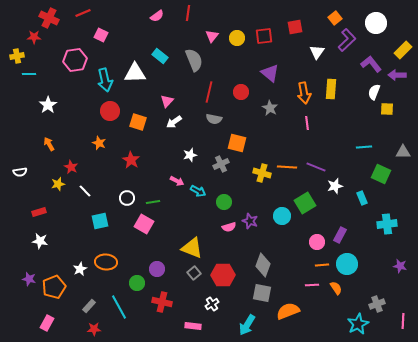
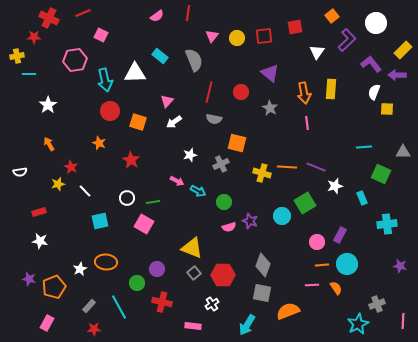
orange square at (335, 18): moved 3 px left, 2 px up
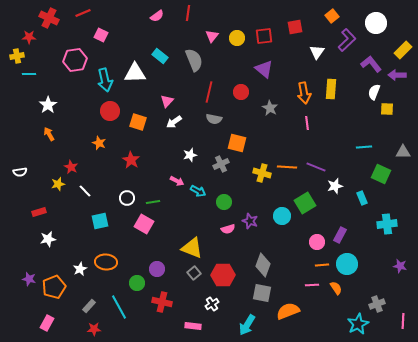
red star at (34, 37): moved 5 px left
purple triangle at (270, 73): moved 6 px left, 4 px up
orange arrow at (49, 144): moved 10 px up
pink semicircle at (229, 227): moved 1 px left, 2 px down
white star at (40, 241): moved 8 px right, 2 px up; rotated 21 degrees counterclockwise
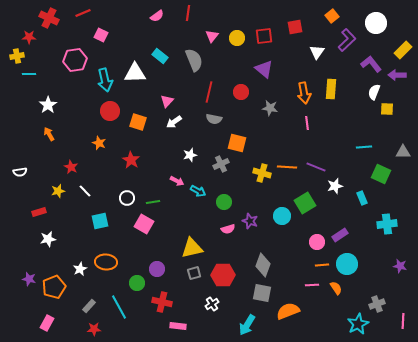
gray star at (270, 108): rotated 21 degrees counterclockwise
yellow star at (58, 184): moved 7 px down
purple rectangle at (340, 235): rotated 28 degrees clockwise
yellow triangle at (192, 248): rotated 35 degrees counterclockwise
gray square at (194, 273): rotated 24 degrees clockwise
pink rectangle at (193, 326): moved 15 px left
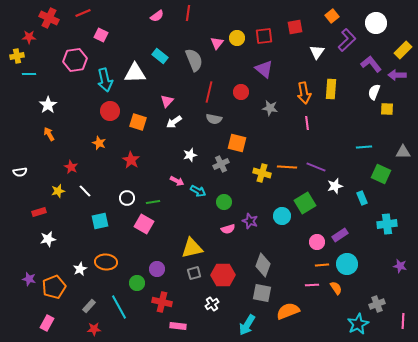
pink triangle at (212, 36): moved 5 px right, 7 px down
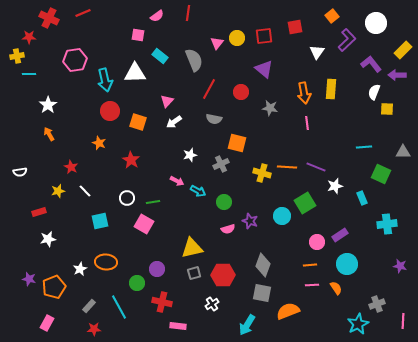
pink square at (101, 35): moved 37 px right; rotated 16 degrees counterclockwise
red line at (209, 92): moved 3 px up; rotated 15 degrees clockwise
orange line at (322, 265): moved 12 px left
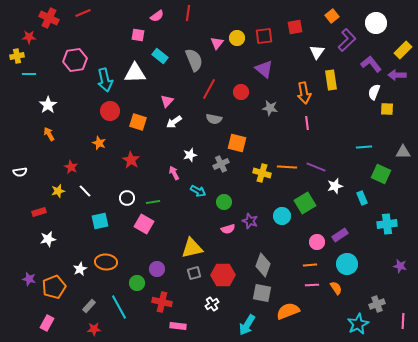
yellow rectangle at (331, 89): moved 9 px up; rotated 12 degrees counterclockwise
pink arrow at (177, 181): moved 3 px left, 8 px up; rotated 144 degrees counterclockwise
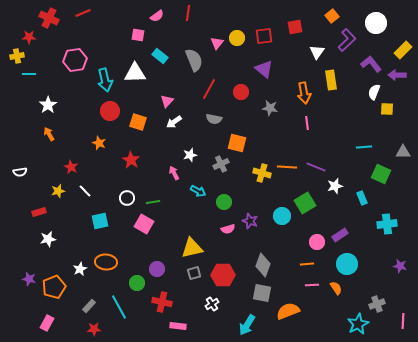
orange line at (310, 265): moved 3 px left, 1 px up
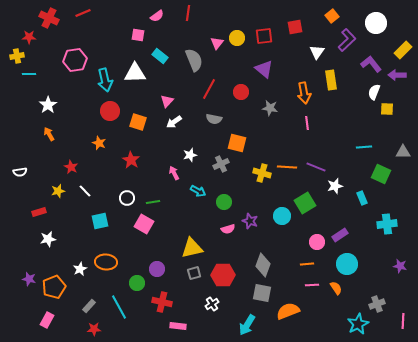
pink rectangle at (47, 323): moved 3 px up
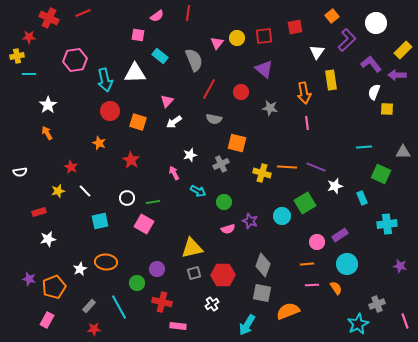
orange arrow at (49, 134): moved 2 px left, 1 px up
pink line at (403, 321): moved 2 px right; rotated 21 degrees counterclockwise
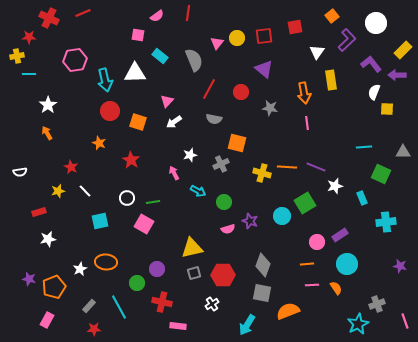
cyan cross at (387, 224): moved 1 px left, 2 px up
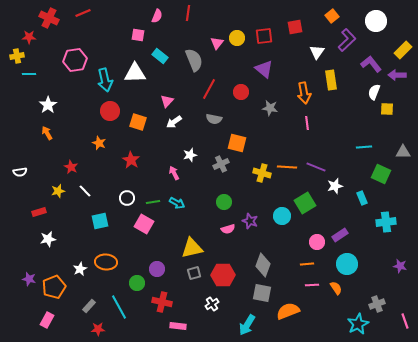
pink semicircle at (157, 16): rotated 32 degrees counterclockwise
white circle at (376, 23): moved 2 px up
cyan arrow at (198, 191): moved 21 px left, 12 px down
red star at (94, 329): moved 4 px right
